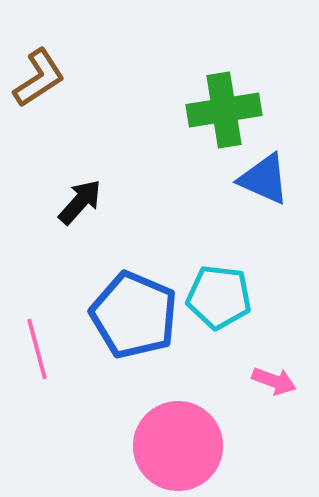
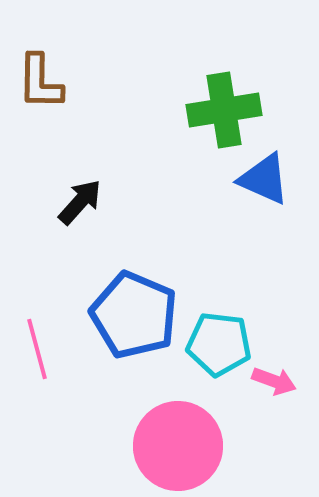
brown L-shape: moved 1 px right, 4 px down; rotated 124 degrees clockwise
cyan pentagon: moved 47 px down
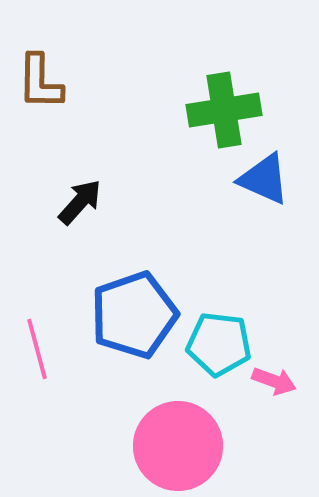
blue pentagon: rotated 30 degrees clockwise
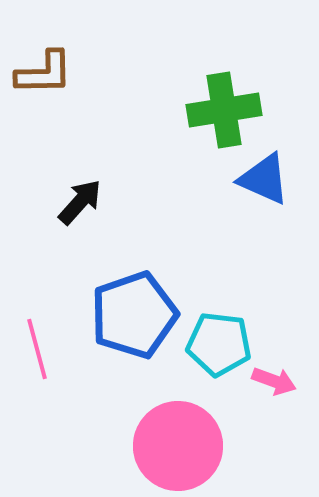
brown L-shape: moved 4 px right, 9 px up; rotated 92 degrees counterclockwise
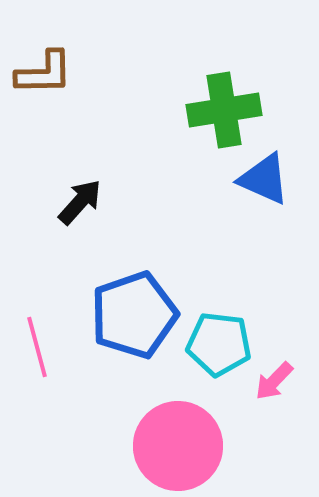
pink line: moved 2 px up
pink arrow: rotated 114 degrees clockwise
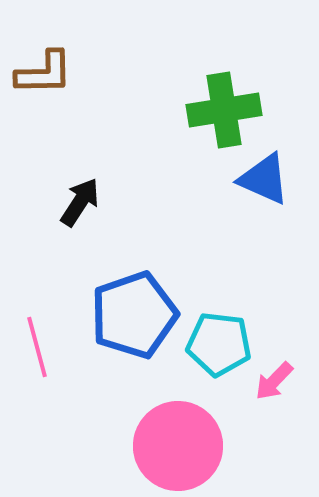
black arrow: rotated 9 degrees counterclockwise
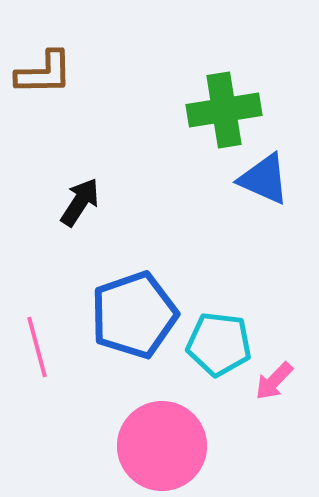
pink circle: moved 16 px left
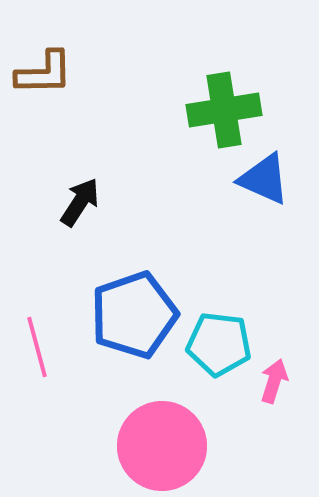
pink arrow: rotated 153 degrees clockwise
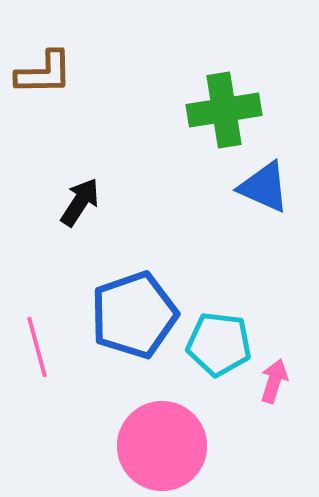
blue triangle: moved 8 px down
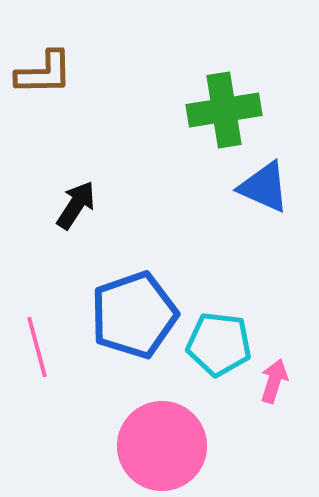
black arrow: moved 4 px left, 3 px down
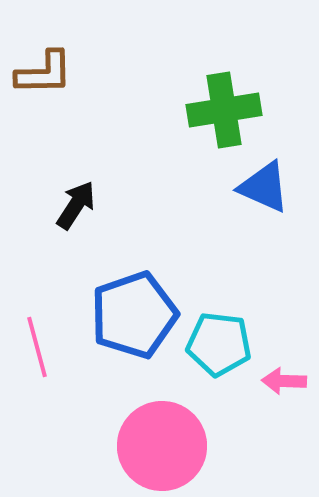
pink arrow: moved 10 px right; rotated 105 degrees counterclockwise
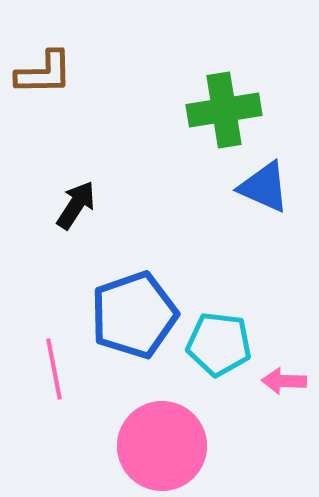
pink line: moved 17 px right, 22 px down; rotated 4 degrees clockwise
